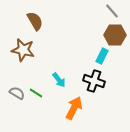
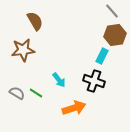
brown hexagon: rotated 10 degrees counterclockwise
brown star: rotated 20 degrees counterclockwise
orange arrow: rotated 45 degrees clockwise
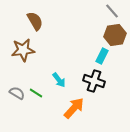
orange arrow: rotated 30 degrees counterclockwise
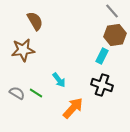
black cross: moved 8 px right, 4 px down
orange arrow: moved 1 px left
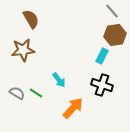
brown semicircle: moved 4 px left, 2 px up
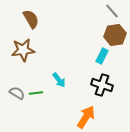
green line: rotated 40 degrees counterclockwise
orange arrow: moved 13 px right, 9 px down; rotated 10 degrees counterclockwise
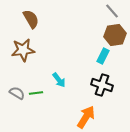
cyan rectangle: moved 1 px right
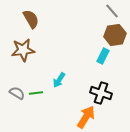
cyan arrow: rotated 70 degrees clockwise
black cross: moved 1 px left, 8 px down
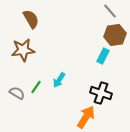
gray line: moved 2 px left
green line: moved 6 px up; rotated 48 degrees counterclockwise
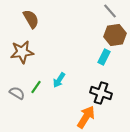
brown star: moved 1 px left, 2 px down
cyan rectangle: moved 1 px right, 1 px down
